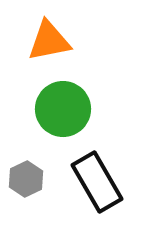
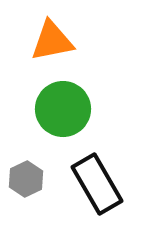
orange triangle: moved 3 px right
black rectangle: moved 2 px down
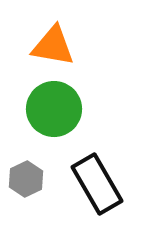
orange triangle: moved 1 px right, 5 px down; rotated 21 degrees clockwise
green circle: moved 9 px left
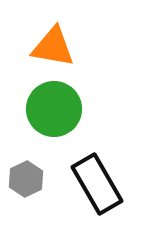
orange triangle: moved 1 px down
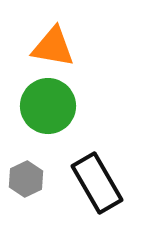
green circle: moved 6 px left, 3 px up
black rectangle: moved 1 px up
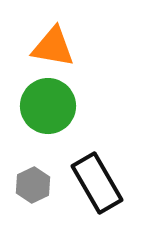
gray hexagon: moved 7 px right, 6 px down
